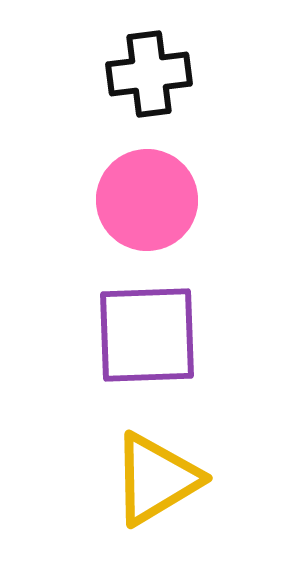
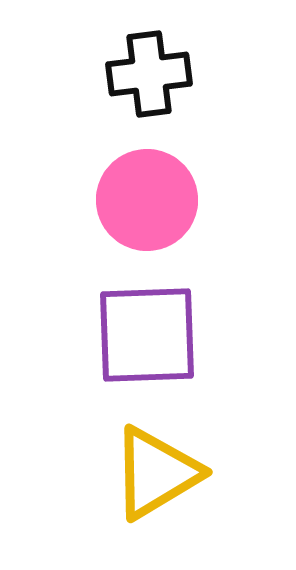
yellow triangle: moved 6 px up
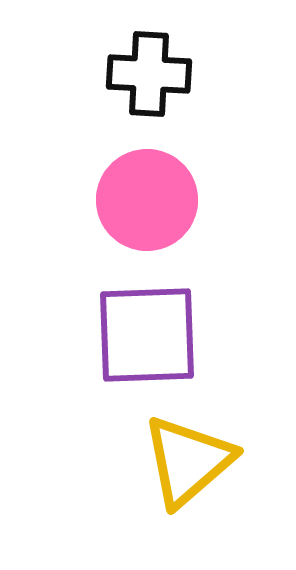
black cross: rotated 10 degrees clockwise
yellow triangle: moved 32 px right, 12 px up; rotated 10 degrees counterclockwise
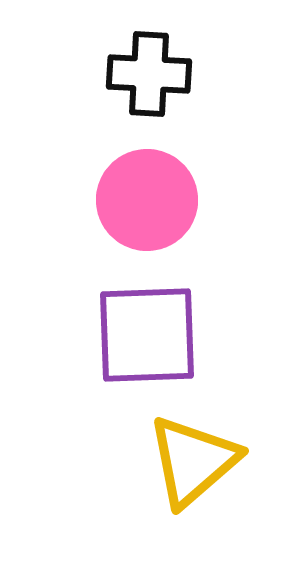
yellow triangle: moved 5 px right
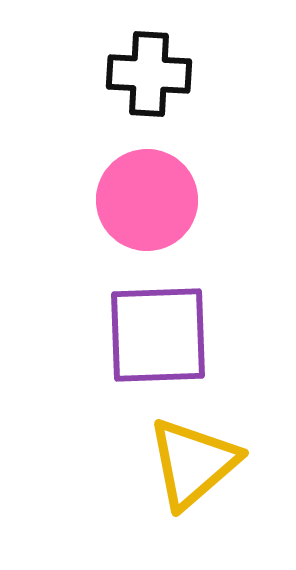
purple square: moved 11 px right
yellow triangle: moved 2 px down
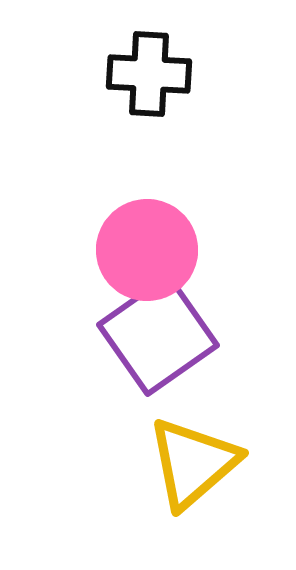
pink circle: moved 50 px down
purple square: rotated 33 degrees counterclockwise
